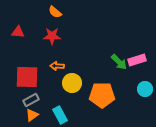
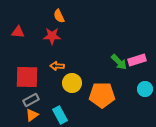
orange semicircle: moved 4 px right, 4 px down; rotated 24 degrees clockwise
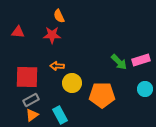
red star: moved 1 px up
pink rectangle: moved 4 px right
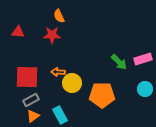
pink rectangle: moved 2 px right, 1 px up
orange arrow: moved 1 px right, 6 px down
orange triangle: moved 1 px right, 1 px down
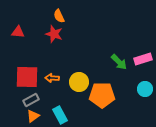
red star: moved 2 px right, 1 px up; rotated 18 degrees clockwise
orange arrow: moved 6 px left, 6 px down
yellow circle: moved 7 px right, 1 px up
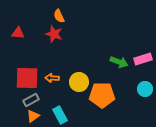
red triangle: moved 1 px down
green arrow: rotated 24 degrees counterclockwise
red square: moved 1 px down
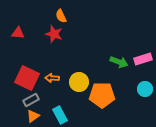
orange semicircle: moved 2 px right
red square: rotated 25 degrees clockwise
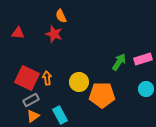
green arrow: rotated 78 degrees counterclockwise
orange arrow: moved 5 px left; rotated 80 degrees clockwise
cyan circle: moved 1 px right
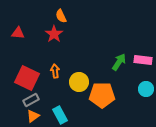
red star: rotated 18 degrees clockwise
pink rectangle: moved 1 px down; rotated 24 degrees clockwise
orange arrow: moved 8 px right, 7 px up
